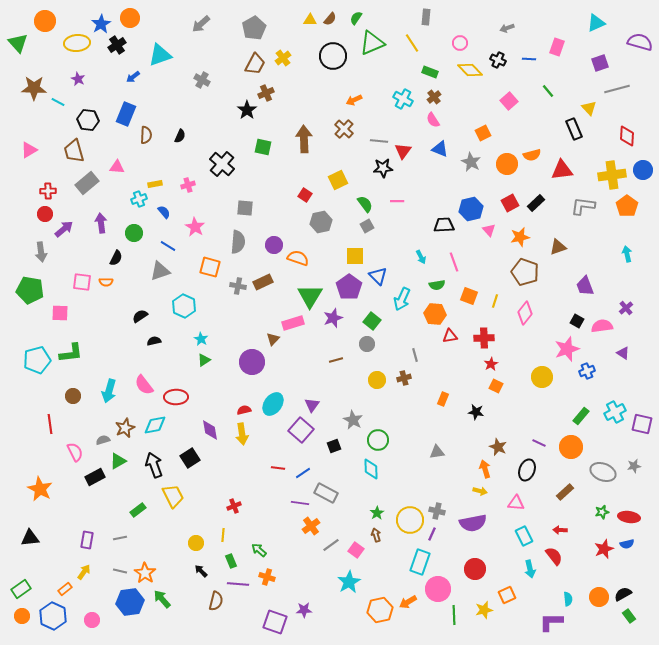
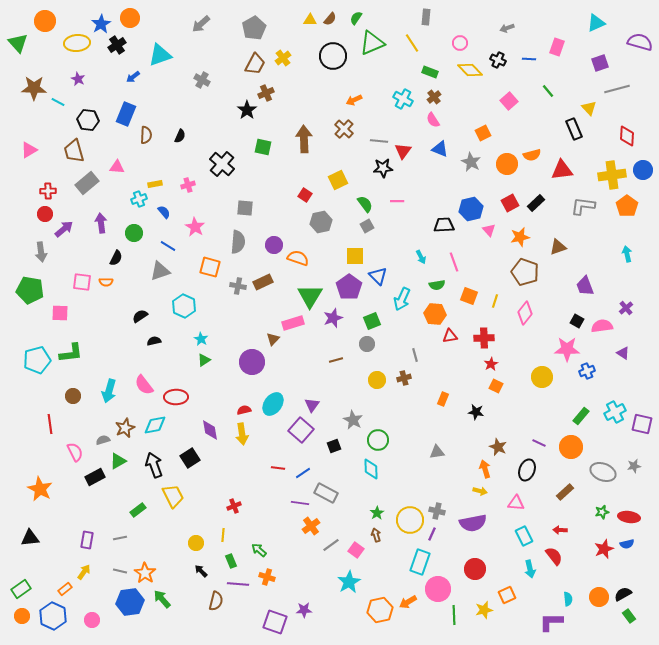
green square at (372, 321): rotated 30 degrees clockwise
pink star at (567, 349): rotated 20 degrees clockwise
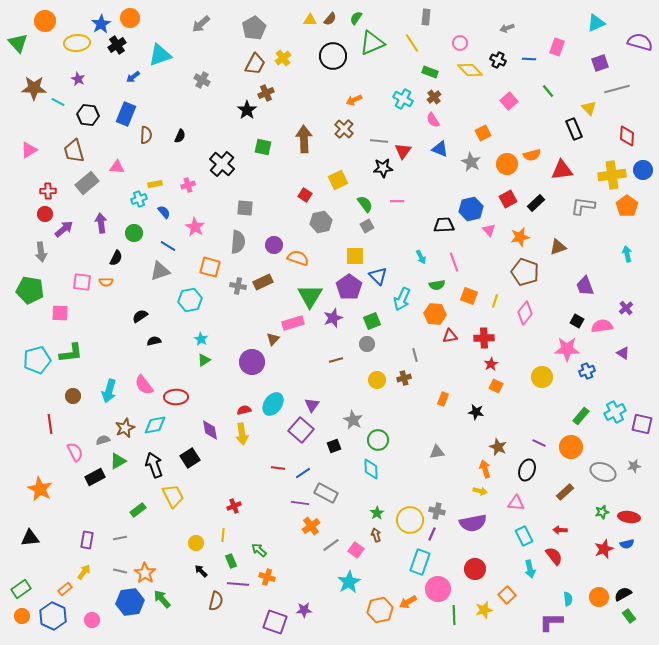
black hexagon at (88, 120): moved 5 px up
red square at (510, 203): moved 2 px left, 4 px up
cyan hexagon at (184, 306): moved 6 px right, 6 px up; rotated 25 degrees clockwise
orange square at (507, 595): rotated 18 degrees counterclockwise
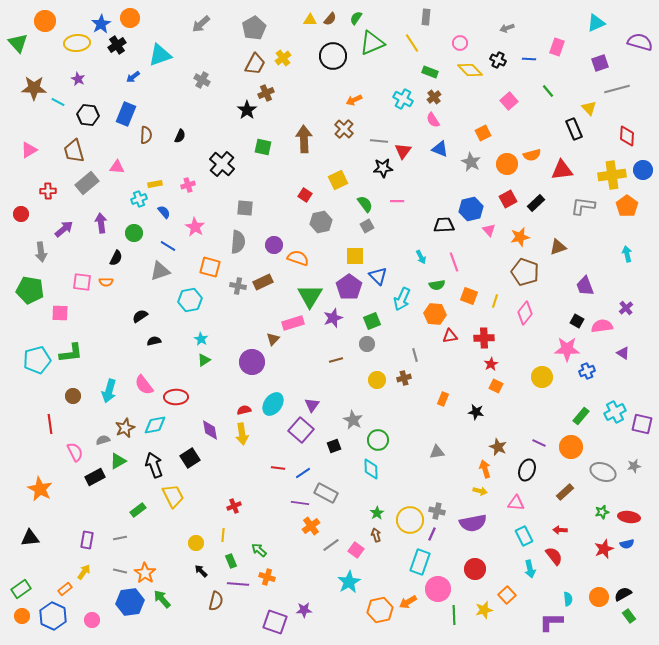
red circle at (45, 214): moved 24 px left
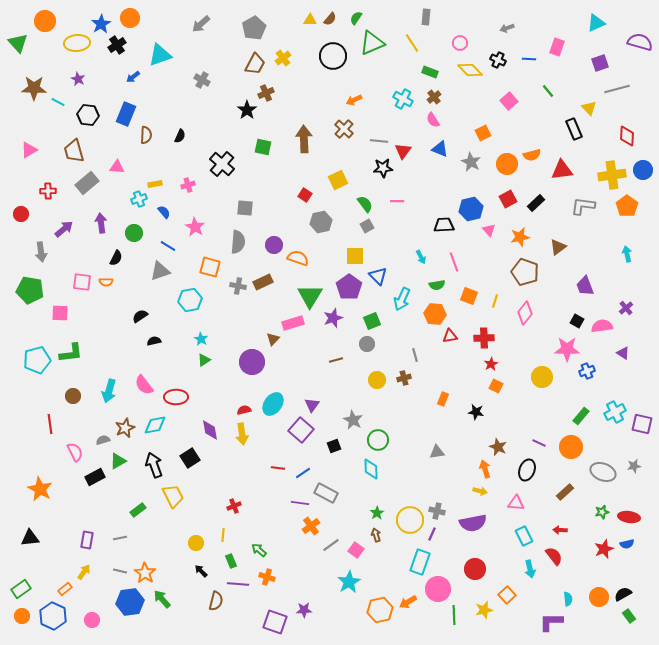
brown triangle at (558, 247): rotated 18 degrees counterclockwise
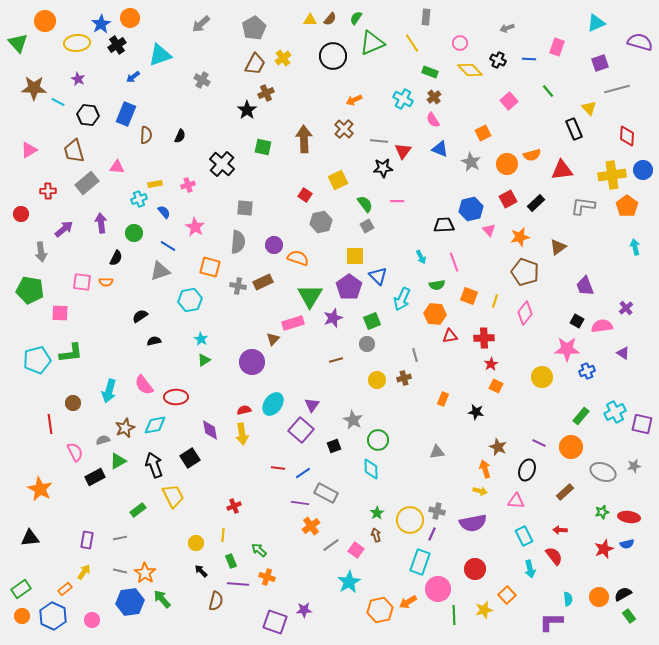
cyan arrow at (627, 254): moved 8 px right, 7 px up
brown circle at (73, 396): moved 7 px down
pink triangle at (516, 503): moved 2 px up
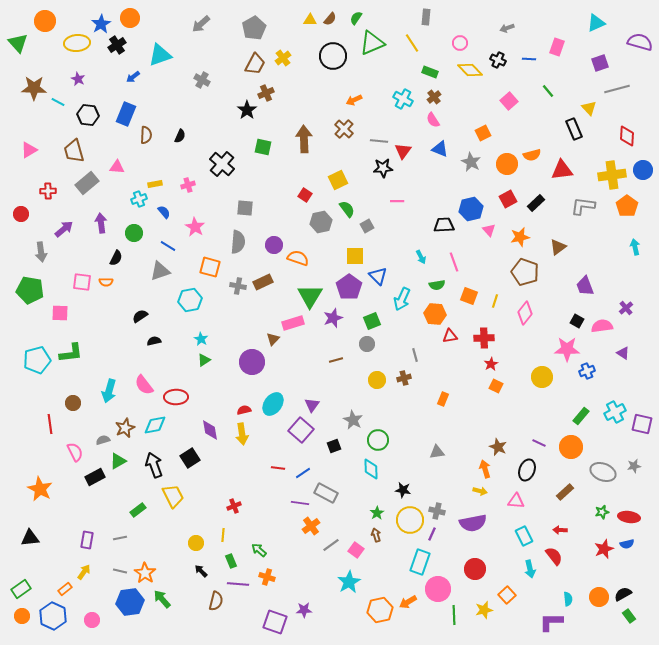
green semicircle at (365, 204): moved 18 px left, 5 px down
black star at (476, 412): moved 73 px left, 78 px down
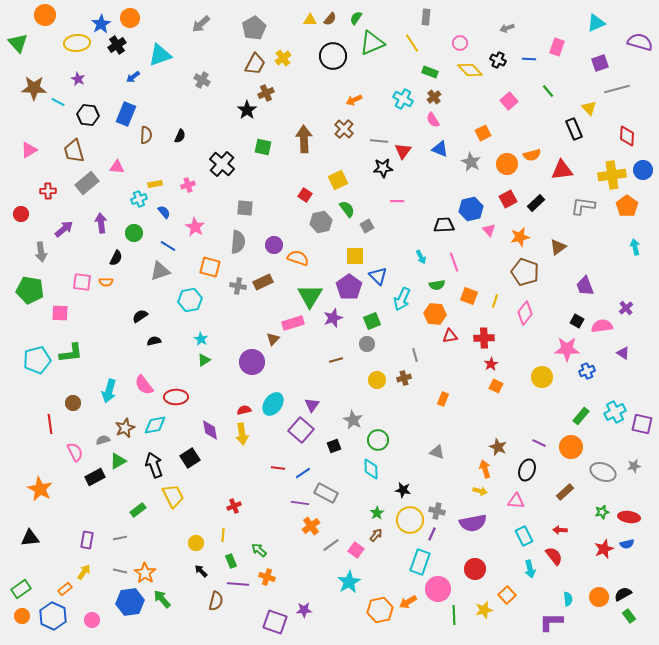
orange circle at (45, 21): moved 6 px up
gray triangle at (437, 452): rotated 28 degrees clockwise
brown arrow at (376, 535): rotated 56 degrees clockwise
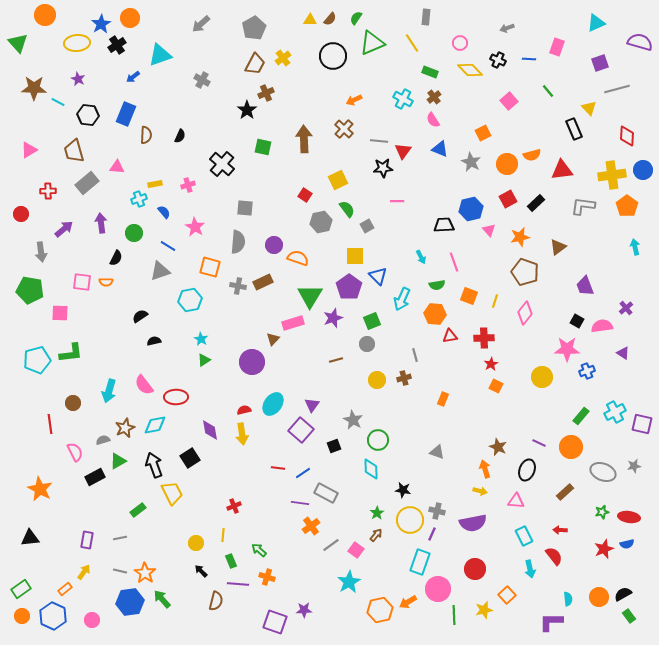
yellow trapezoid at (173, 496): moved 1 px left, 3 px up
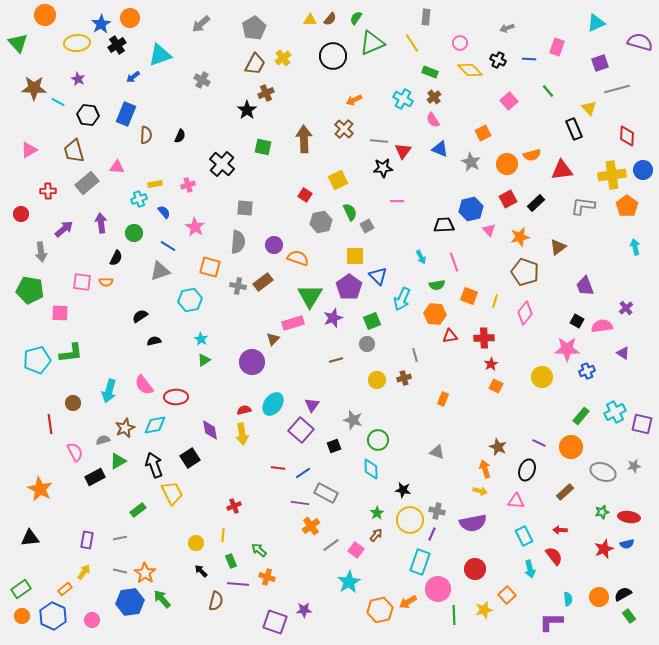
green semicircle at (347, 209): moved 3 px right, 3 px down; rotated 12 degrees clockwise
brown rectangle at (263, 282): rotated 12 degrees counterclockwise
gray star at (353, 420): rotated 12 degrees counterclockwise
